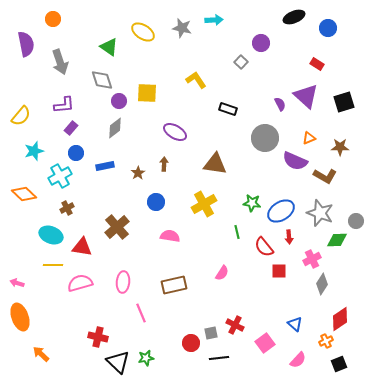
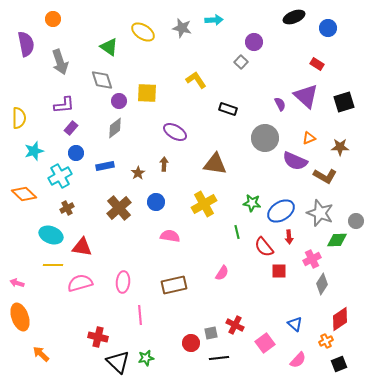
purple circle at (261, 43): moved 7 px left, 1 px up
yellow semicircle at (21, 116): moved 2 px left, 2 px down; rotated 40 degrees counterclockwise
brown cross at (117, 227): moved 2 px right, 19 px up
pink line at (141, 313): moved 1 px left, 2 px down; rotated 18 degrees clockwise
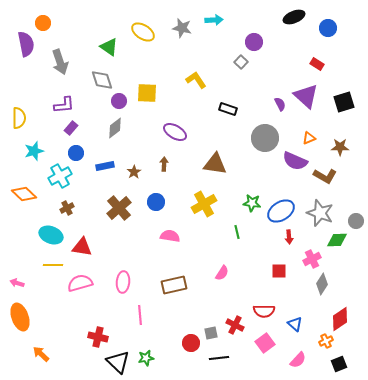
orange circle at (53, 19): moved 10 px left, 4 px down
brown star at (138, 173): moved 4 px left, 1 px up
red semicircle at (264, 247): moved 64 px down; rotated 50 degrees counterclockwise
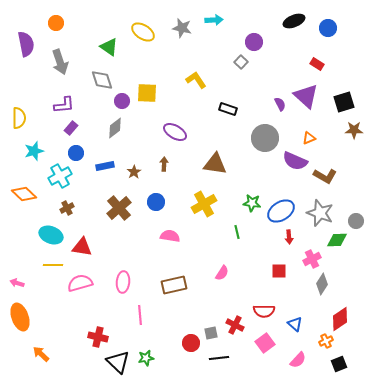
black ellipse at (294, 17): moved 4 px down
orange circle at (43, 23): moved 13 px right
purple circle at (119, 101): moved 3 px right
brown star at (340, 147): moved 14 px right, 17 px up
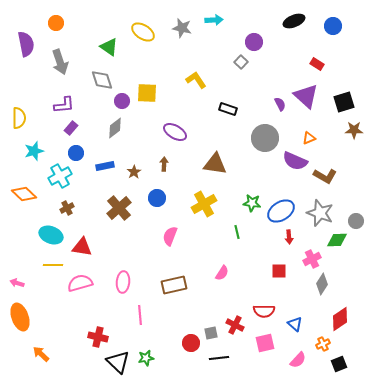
blue circle at (328, 28): moved 5 px right, 2 px up
blue circle at (156, 202): moved 1 px right, 4 px up
pink semicircle at (170, 236): rotated 78 degrees counterclockwise
orange cross at (326, 341): moved 3 px left, 3 px down
pink square at (265, 343): rotated 24 degrees clockwise
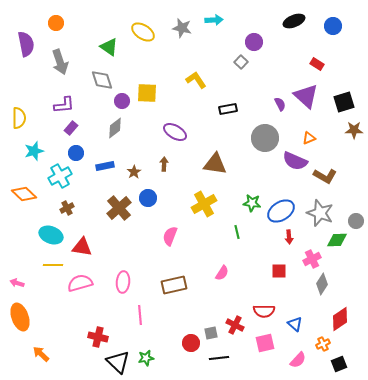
black rectangle at (228, 109): rotated 30 degrees counterclockwise
blue circle at (157, 198): moved 9 px left
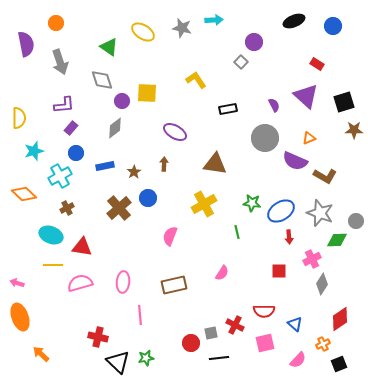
purple semicircle at (280, 104): moved 6 px left, 1 px down
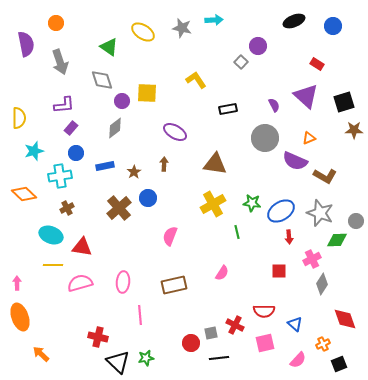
purple circle at (254, 42): moved 4 px right, 4 px down
cyan cross at (60, 176): rotated 20 degrees clockwise
yellow cross at (204, 204): moved 9 px right
pink arrow at (17, 283): rotated 72 degrees clockwise
red diamond at (340, 319): moved 5 px right; rotated 75 degrees counterclockwise
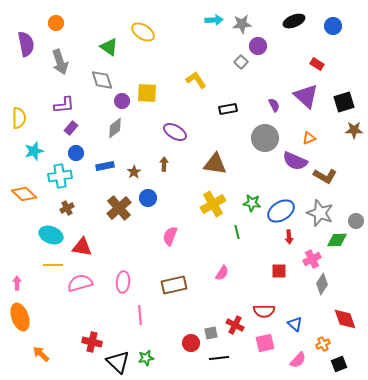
gray star at (182, 28): moved 60 px right, 4 px up; rotated 18 degrees counterclockwise
red cross at (98, 337): moved 6 px left, 5 px down
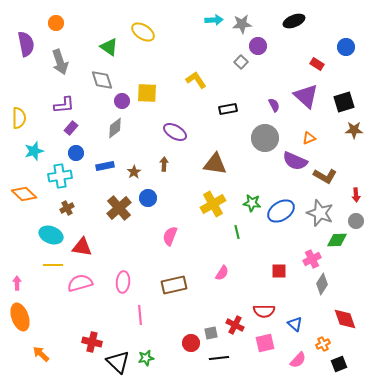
blue circle at (333, 26): moved 13 px right, 21 px down
red arrow at (289, 237): moved 67 px right, 42 px up
